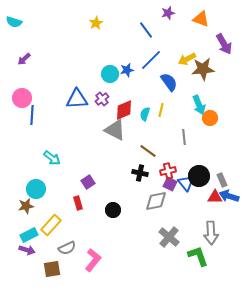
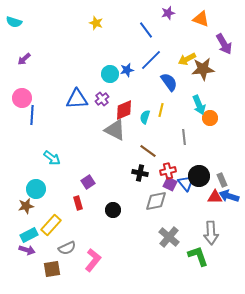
yellow star at (96, 23): rotated 24 degrees counterclockwise
cyan semicircle at (145, 114): moved 3 px down
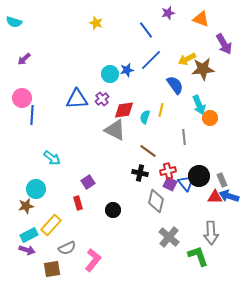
blue semicircle at (169, 82): moved 6 px right, 3 px down
red diamond at (124, 110): rotated 15 degrees clockwise
gray diamond at (156, 201): rotated 65 degrees counterclockwise
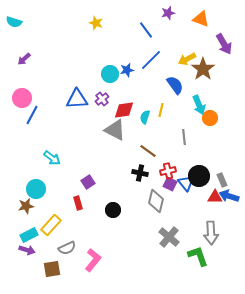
brown star at (203, 69): rotated 30 degrees counterclockwise
blue line at (32, 115): rotated 24 degrees clockwise
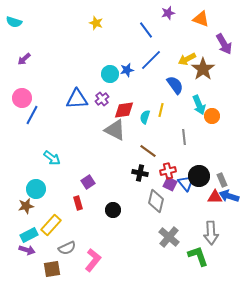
orange circle at (210, 118): moved 2 px right, 2 px up
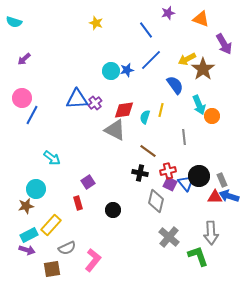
cyan circle at (110, 74): moved 1 px right, 3 px up
purple cross at (102, 99): moved 7 px left, 4 px down
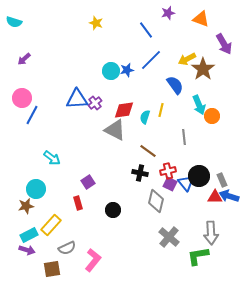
green L-shape at (198, 256): rotated 80 degrees counterclockwise
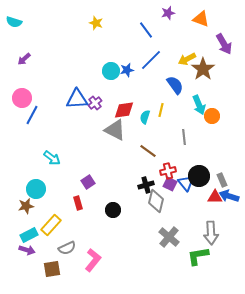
black cross at (140, 173): moved 6 px right, 12 px down; rotated 28 degrees counterclockwise
